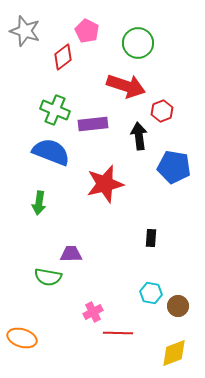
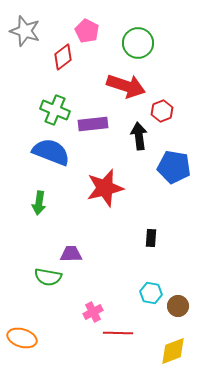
red star: moved 4 px down
yellow diamond: moved 1 px left, 2 px up
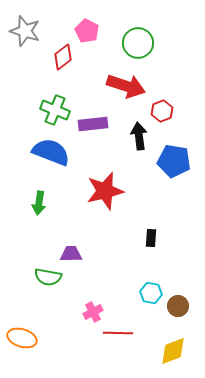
blue pentagon: moved 6 px up
red star: moved 3 px down
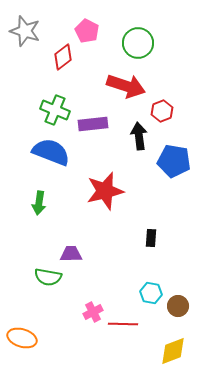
red line: moved 5 px right, 9 px up
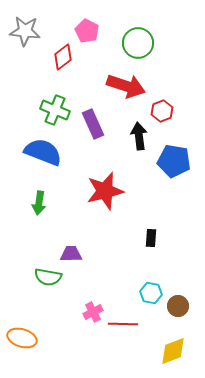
gray star: rotated 12 degrees counterclockwise
purple rectangle: rotated 72 degrees clockwise
blue semicircle: moved 8 px left
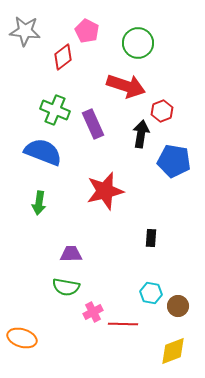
black arrow: moved 2 px right, 2 px up; rotated 16 degrees clockwise
green semicircle: moved 18 px right, 10 px down
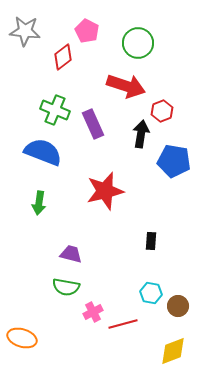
black rectangle: moved 3 px down
purple trapezoid: rotated 15 degrees clockwise
red line: rotated 16 degrees counterclockwise
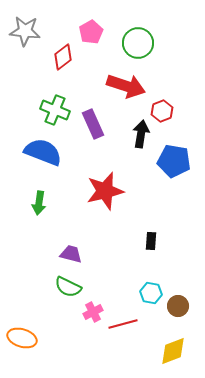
pink pentagon: moved 4 px right, 1 px down; rotated 15 degrees clockwise
green semicircle: moved 2 px right; rotated 16 degrees clockwise
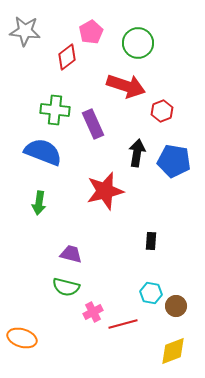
red diamond: moved 4 px right
green cross: rotated 16 degrees counterclockwise
black arrow: moved 4 px left, 19 px down
green semicircle: moved 2 px left; rotated 12 degrees counterclockwise
brown circle: moved 2 px left
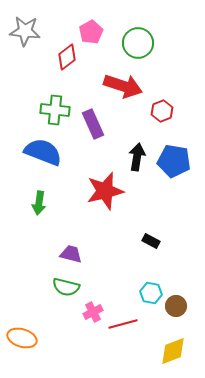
red arrow: moved 3 px left
black arrow: moved 4 px down
black rectangle: rotated 66 degrees counterclockwise
